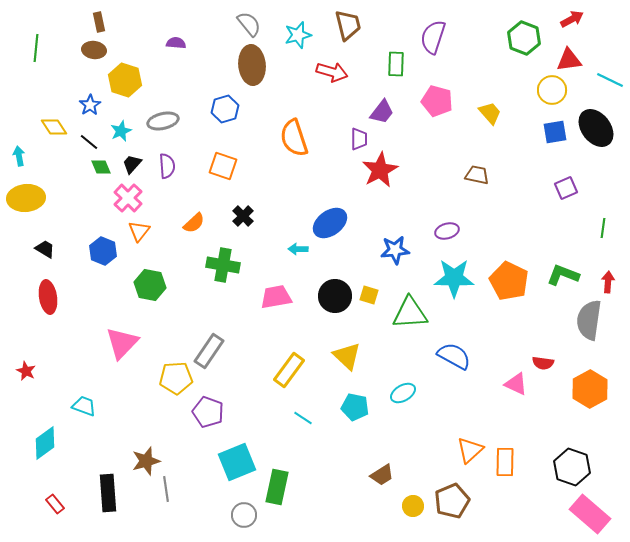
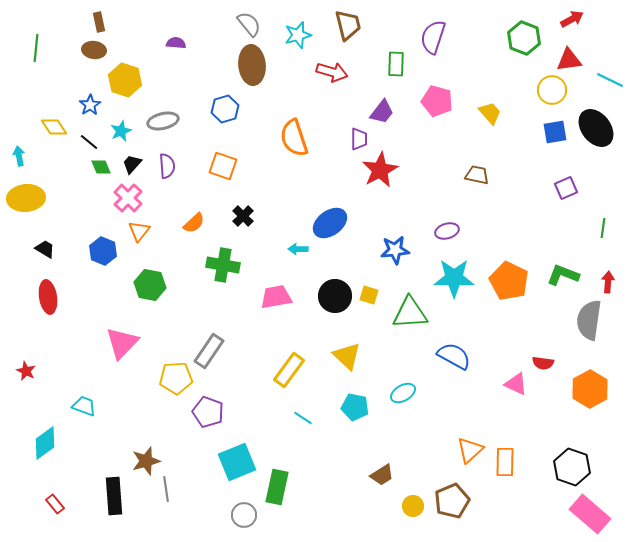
black rectangle at (108, 493): moved 6 px right, 3 px down
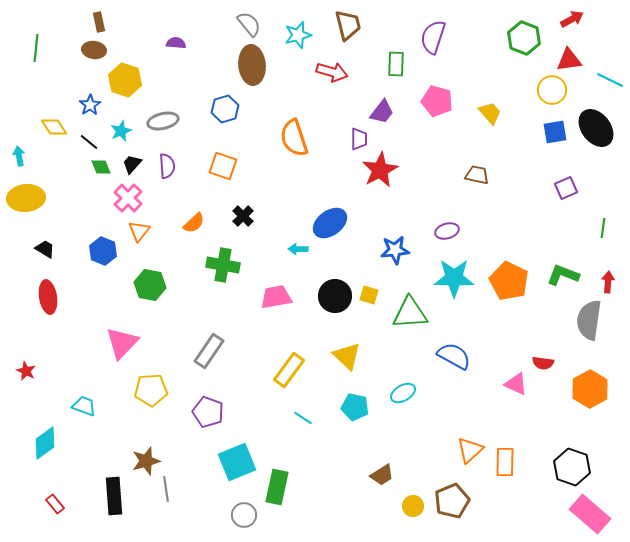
yellow pentagon at (176, 378): moved 25 px left, 12 px down
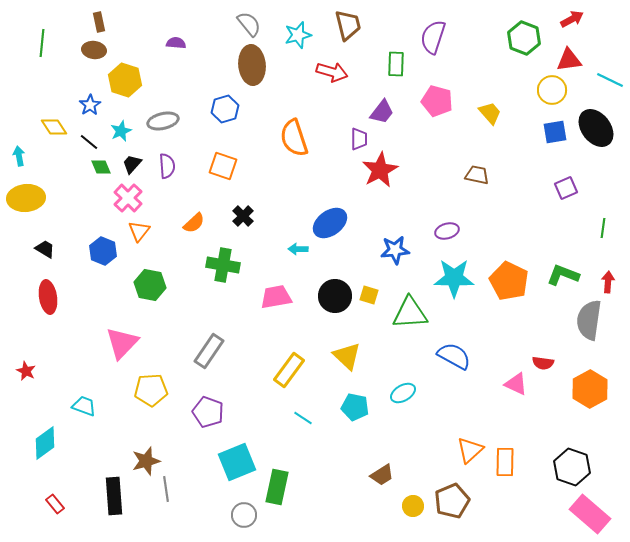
green line at (36, 48): moved 6 px right, 5 px up
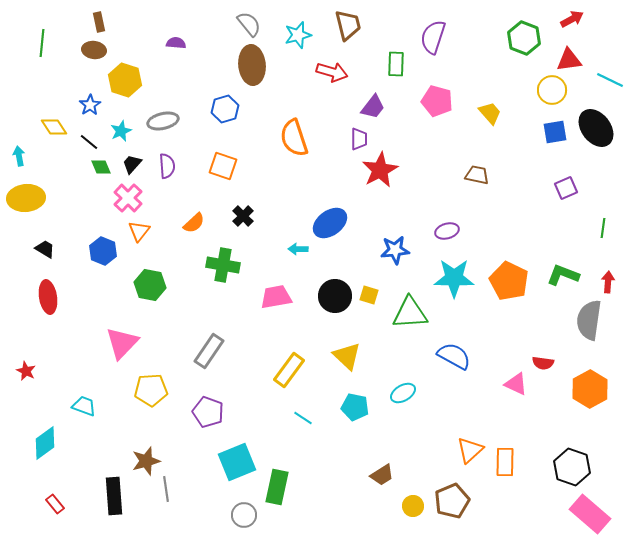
purple trapezoid at (382, 112): moved 9 px left, 5 px up
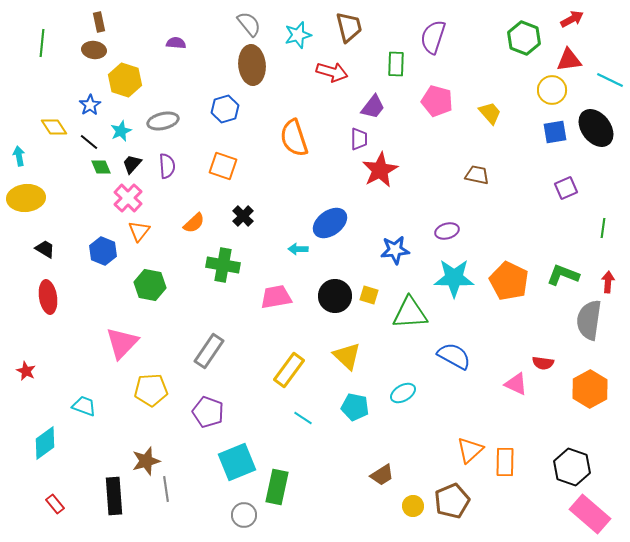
brown trapezoid at (348, 25): moved 1 px right, 2 px down
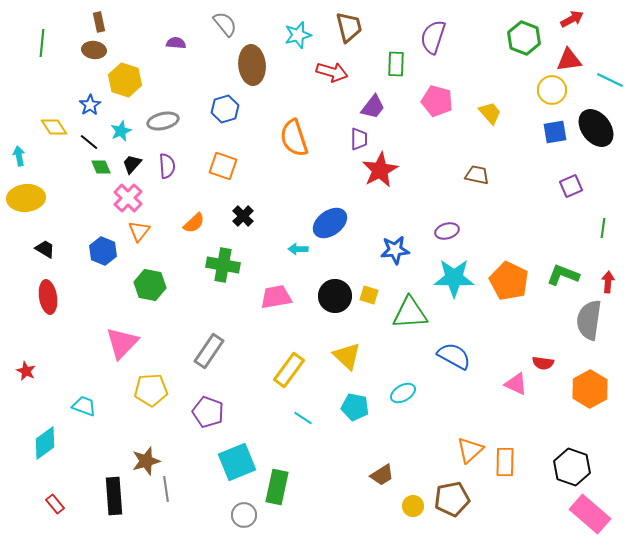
gray semicircle at (249, 24): moved 24 px left
purple square at (566, 188): moved 5 px right, 2 px up
brown pentagon at (452, 501): moved 2 px up; rotated 12 degrees clockwise
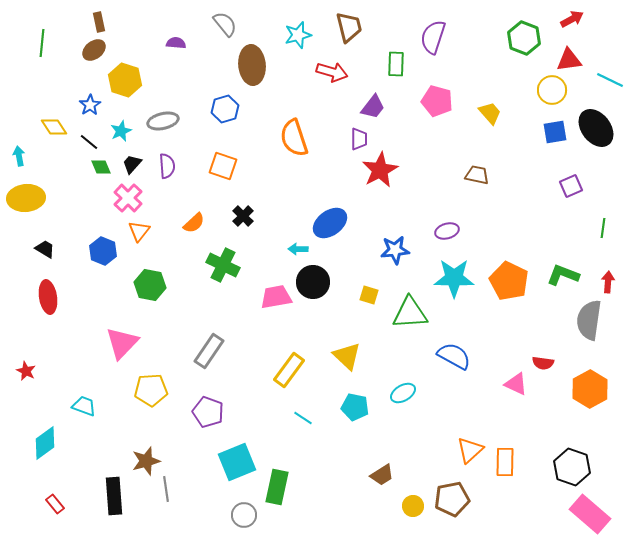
brown ellipse at (94, 50): rotated 45 degrees counterclockwise
green cross at (223, 265): rotated 16 degrees clockwise
black circle at (335, 296): moved 22 px left, 14 px up
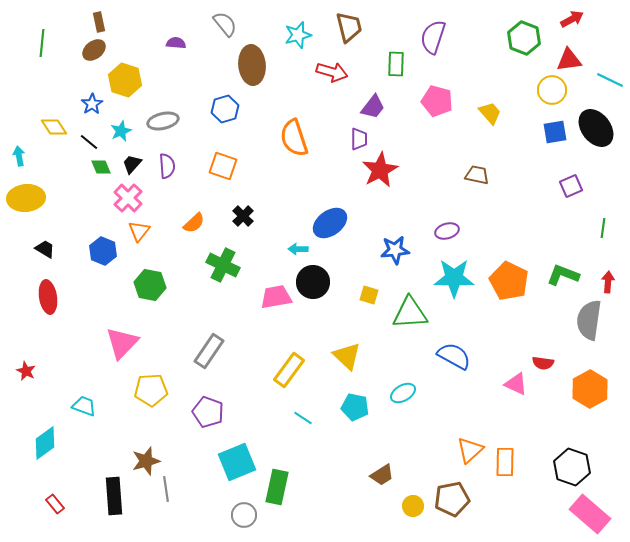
blue star at (90, 105): moved 2 px right, 1 px up
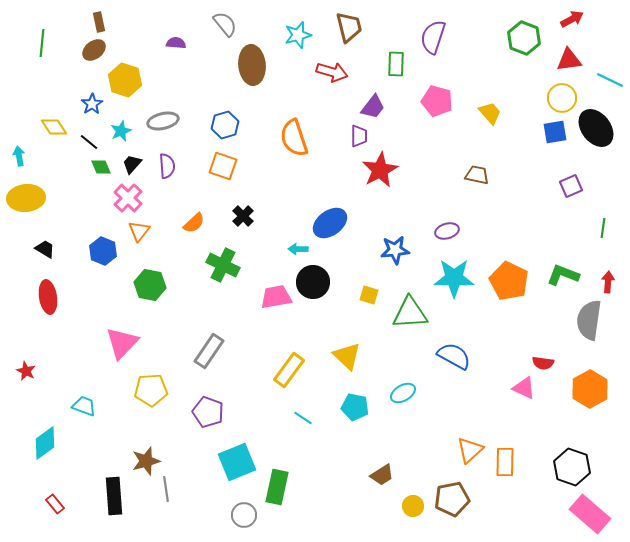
yellow circle at (552, 90): moved 10 px right, 8 px down
blue hexagon at (225, 109): moved 16 px down
purple trapezoid at (359, 139): moved 3 px up
pink triangle at (516, 384): moved 8 px right, 4 px down
